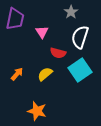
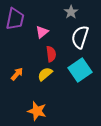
pink triangle: rotated 24 degrees clockwise
red semicircle: moved 7 px left, 1 px down; rotated 112 degrees counterclockwise
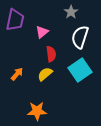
purple trapezoid: moved 1 px down
orange star: rotated 18 degrees counterclockwise
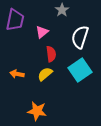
gray star: moved 9 px left, 2 px up
orange arrow: rotated 120 degrees counterclockwise
orange star: rotated 12 degrees clockwise
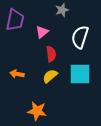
gray star: rotated 16 degrees clockwise
cyan square: moved 4 px down; rotated 35 degrees clockwise
yellow semicircle: moved 5 px right, 2 px down
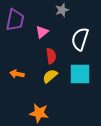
white semicircle: moved 2 px down
red semicircle: moved 2 px down
orange star: moved 2 px right, 2 px down
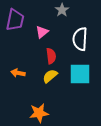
gray star: rotated 16 degrees counterclockwise
white semicircle: rotated 15 degrees counterclockwise
orange arrow: moved 1 px right, 1 px up
orange star: rotated 18 degrees counterclockwise
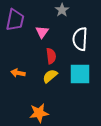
pink triangle: rotated 16 degrees counterclockwise
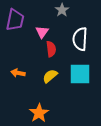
red semicircle: moved 7 px up
orange star: rotated 24 degrees counterclockwise
